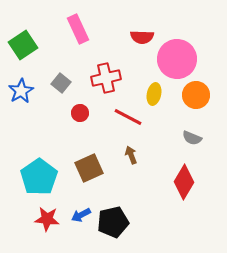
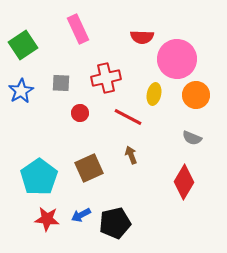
gray square: rotated 36 degrees counterclockwise
black pentagon: moved 2 px right, 1 px down
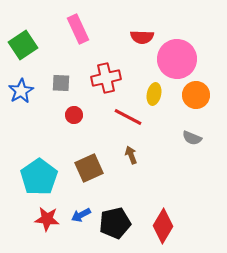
red circle: moved 6 px left, 2 px down
red diamond: moved 21 px left, 44 px down
